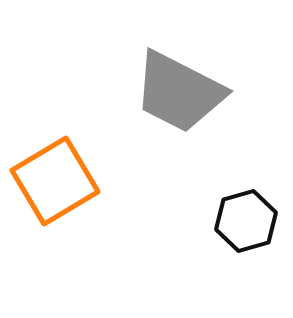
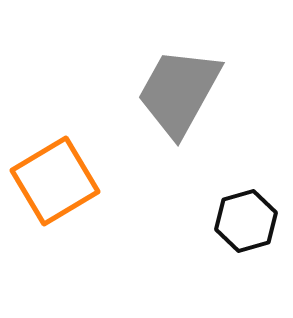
gray trapezoid: rotated 92 degrees clockwise
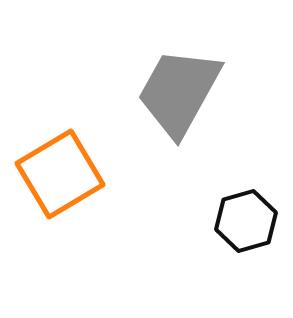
orange square: moved 5 px right, 7 px up
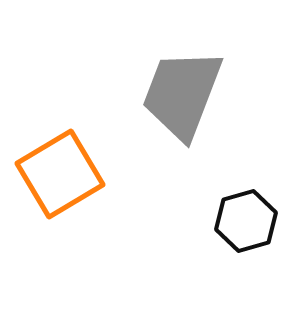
gray trapezoid: moved 3 px right, 2 px down; rotated 8 degrees counterclockwise
